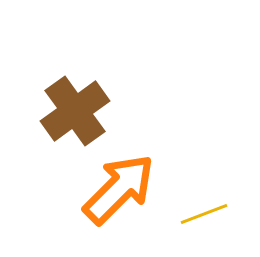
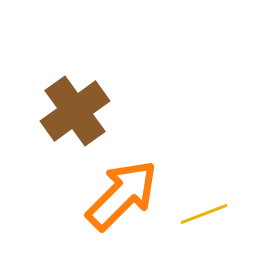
orange arrow: moved 3 px right, 6 px down
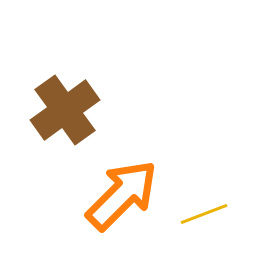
brown cross: moved 10 px left, 1 px up
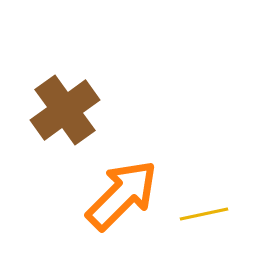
yellow line: rotated 9 degrees clockwise
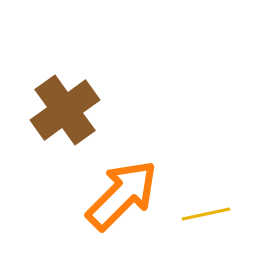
yellow line: moved 2 px right
